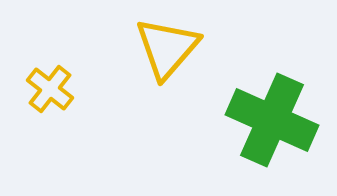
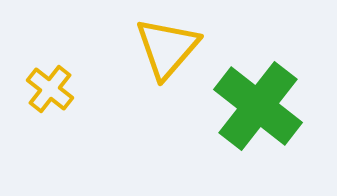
green cross: moved 14 px left, 14 px up; rotated 14 degrees clockwise
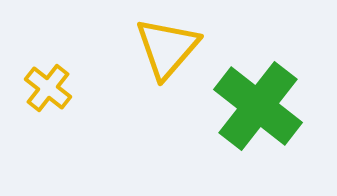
yellow cross: moved 2 px left, 1 px up
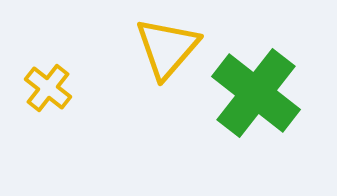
green cross: moved 2 px left, 13 px up
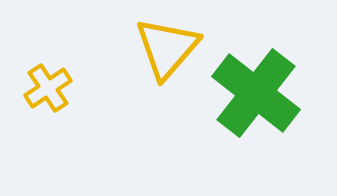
yellow cross: rotated 18 degrees clockwise
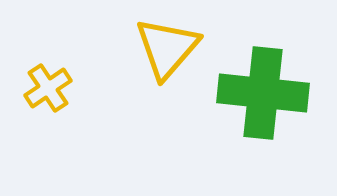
green cross: moved 7 px right; rotated 32 degrees counterclockwise
